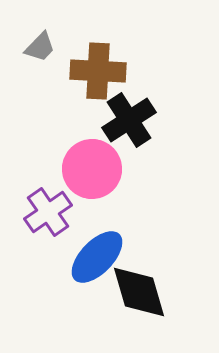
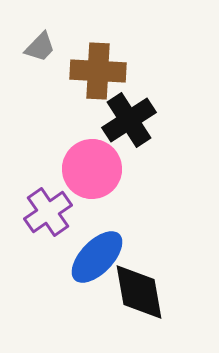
black diamond: rotated 6 degrees clockwise
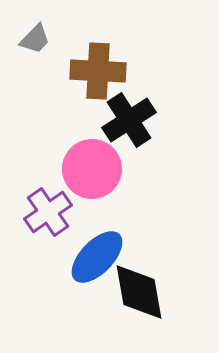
gray trapezoid: moved 5 px left, 8 px up
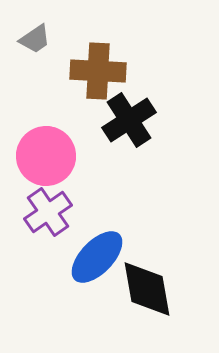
gray trapezoid: rotated 12 degrees clockwise
pink circle: moved 46 px left, 13 px up
black diamond: moved 8 px right, 3 px up
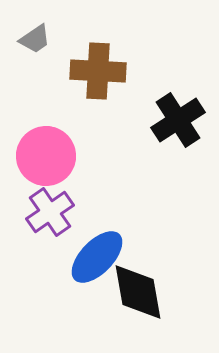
black cross: moved 49 px right
purple cross: moved 2 px right
black diamond: moved 9 px left, 3 px down
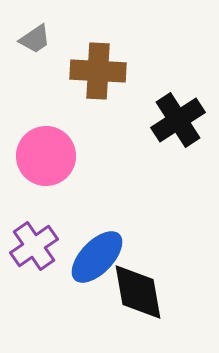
purple cross: moved 16 px left, 34 px down
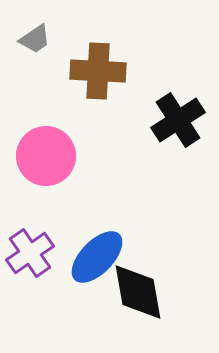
purple cross: moved 4 px left, 7 px down
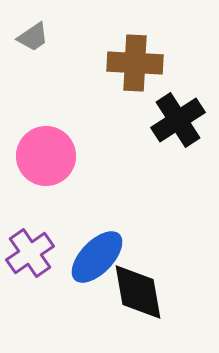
gray trapezoid: moved 2 px left, 2 px up
brown cross: moved 37 px right, 8 px up
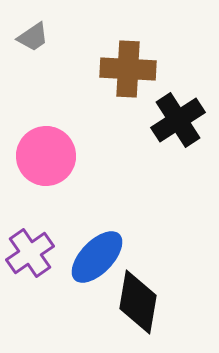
brown cross: moved 7 px left, 6 px down
black diamond: moved 10 px down; rotated 20 degrees clockwise
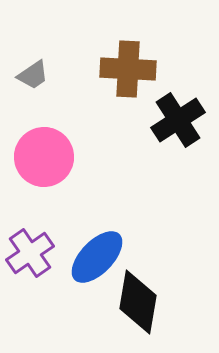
gray trapezoid: moved 38 px down
pink circle: moved 2 px left, 1 px down
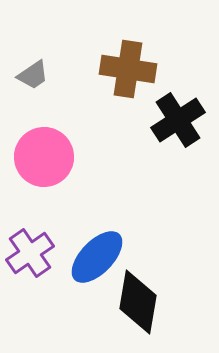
brown cross: rotated 6 degrees clockwise
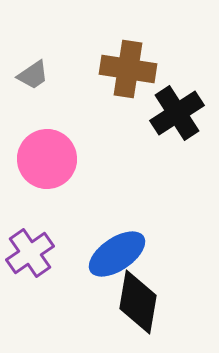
black cross: moved 1 px left, 7 px up
pink circle: moved 3 px right, 2 px down
blue ellipse: moved 20 px right, 3 px up; rotated 12 degrees clockwise
